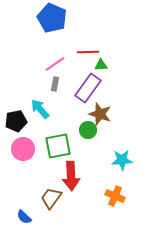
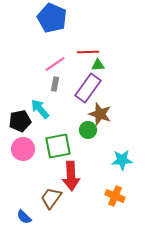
green triangle: moved 3 px left
black pentagon: moved 4 px right
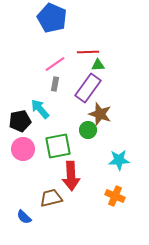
cyan star: moved 3 px left
brown trapezoid: rotated 40 degrees clockwise
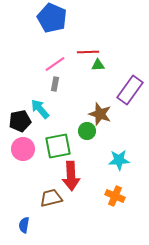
purple rectangle: moved 42 px right, 2 px down
green circle: moved 1 px left, 1 px down
blue semicircle: moved 8 px down; rotated 56 degrees clockwise
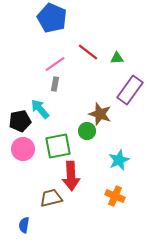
red line: rotated 40 degrees clockwise
green triangle: moved 19 px right, 7 px up
cyan star: rotated 20 degrees counterclockwise
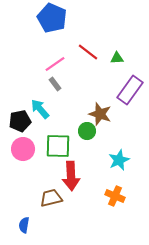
gray rectangle: rotated 48 degrees counterclockwise
green square: rotated 12 degrees clockwise
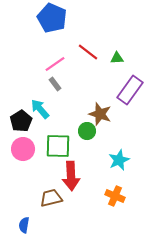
black pentagon: moved 1 px right; rotated 20 degrees counterclockwise
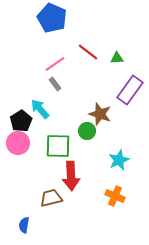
pink circle: moved 5 px left, 6 px up
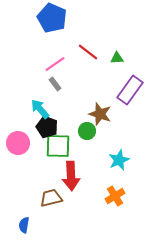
black pentagon: moved 26 px right, 6 px down; rotated 20 degrees counterclockwise
orange cross: rotated 36 degrees clockwise
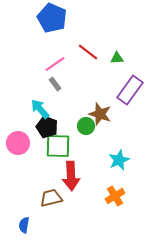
green circle: moved 1 px left, 5 px up
